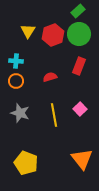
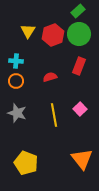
gray star: moved 3 px left
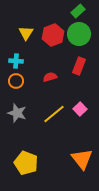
yellow triangle: moved 2 px left, 2 px down
yellow line: moved 1 px up; rotated 60 degrees clockwise
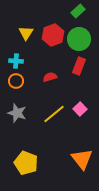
green circle: moved 5 px down
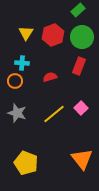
green rectangle: moved 1 px up
green circle: moved 3 px right, 2 px up
cyan cross: moved 6 px right, 2 px down
orange circle: moved 1 px left
pink square: moved 1 px right, 1 px up
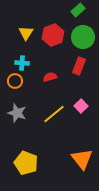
green circle: moved 1 px right
pink square: moved 2 px up
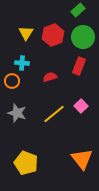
orange circle: moved 3 px left
